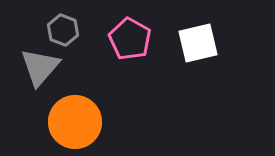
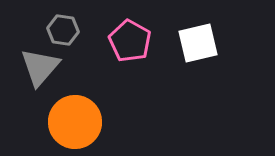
gray hexagon: rotated 12 degrees counterclockwise
pink pentagon: moved 2 px down
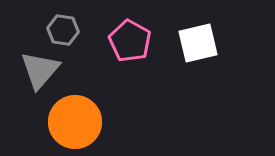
gray triangle: moved 3 px down
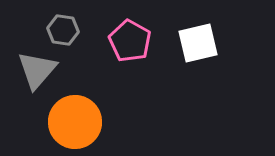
gray triangle: moved 3 px left
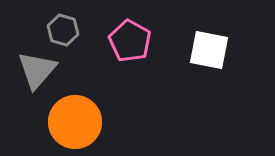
gray hexagon: rotated 8 degrees clockwise
white square: moved 11 px right, 7 px down; rotated 24 degrees clockwise
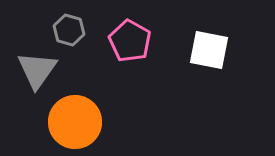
gray hexagon: moved 6 px right
gray triangle: rotated 6 degrees counterclockwise
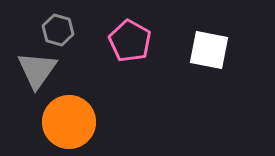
gray hexagon: moved 11 px left
orange circle: moved 6 px left
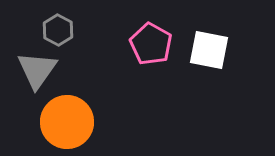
gray hexagon: rotated 12 degrees clockwise
pink pentagon: moved 21 px right, 3 px down
orange circle: moved 2 px left
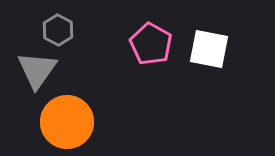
white square: moved 1 px up
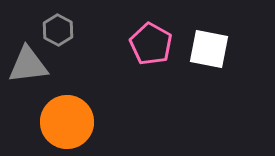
gray triangle: moved 9 px left, 5 px up; rotated 48 degrees clockwise
